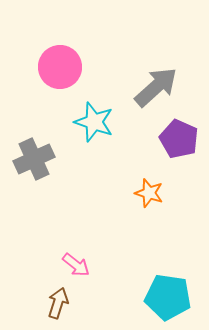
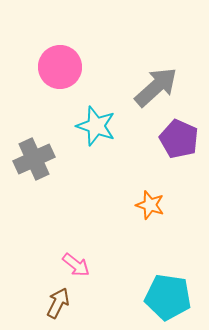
cyan star: moved 2 px right, 4 px down
orange star: moved 1 px right, 12 px down
brown arrow: rotated 8 degrees clockwise
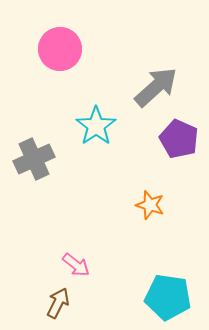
pink circle: moved 18 px up
cyan star: rotated 18 degrees clockwise
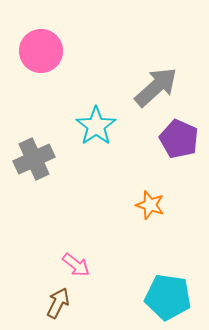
pink circle: moved 19 px left, 2 px down
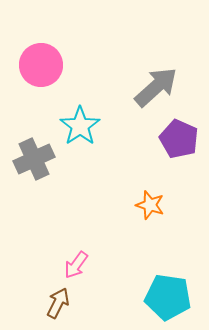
pink circle: moved 14 px down
cyan star: moved 16 px left
pink arrow: rotated 88 degrees clockwise
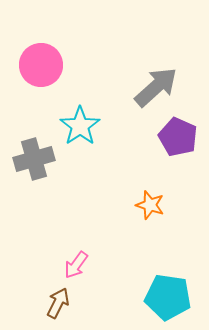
purple pentagon: moved 1 px left, 2 px up
gray cross: rotated 9 degrees clockwise
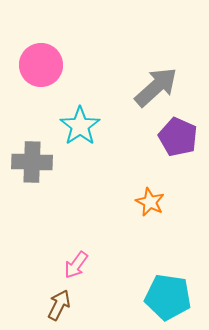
gray cross: moved 2 px left, 3 px down; rotated 18 degrees clockwise
orange star: moved 3 px up; rotated 8 degrees clockwise
brown arrow: moved 1 px right, 2 px down
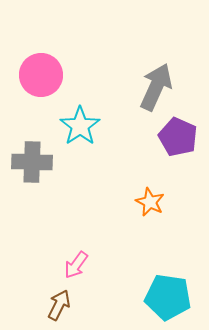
pink circle: moved 10 px down
gray arrow: rotated 24 degrees counterclockwise
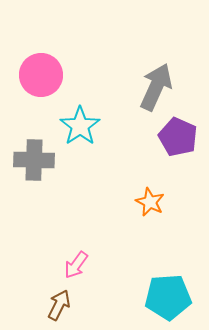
gray cross: moved 2 px right, 2 px up
cyan pentagon: rotated 12 degrees counterclockwise
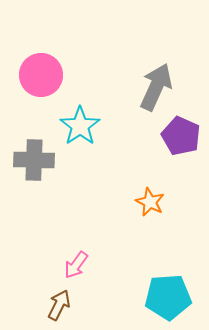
purple pentagon: moved 3 px right, 1 px up
